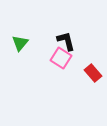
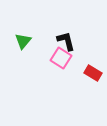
green triangle: moved 3 px right, 2 px up
red rectangle: rotated 18 degrees counterclockwise
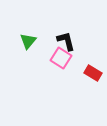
green triangle: moved 5 px right
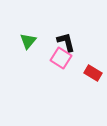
black L-shape: moved 1 px down
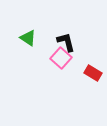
green triangle: moved 3 px up; rotated 36 degrees counterclockwise
pink square: rotated 10 degrees clockwise
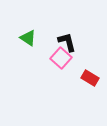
black L-shape: moved 1 px right
red rectangle: moved 3 px left, 5 px down
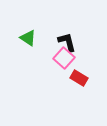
pink square: moved 3 px right
red rectangle: moved 11 px left
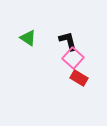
black L-shape: moved 1 px right, 1 px up
pink square: moved 9 px right
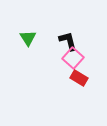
green triangle: rotated 24 degrees clockwise
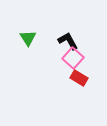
black L-shape: rotated 15 degrees counterclockwise
